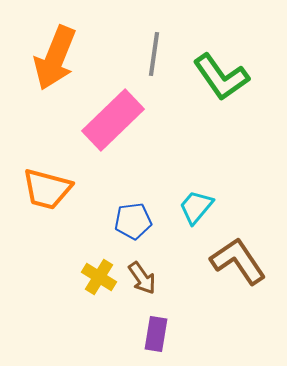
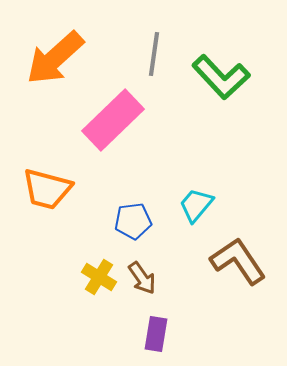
orange arrow: rotated 26 degrees clockwise
green L-shape: rotated 8 degrees counterclockwise
cyan trapezoid: moved 2 px up
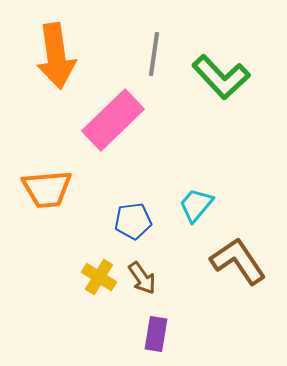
orange arrow: moved 1 px right, 2 px up; rotated 56 degrees counterclockwise
orange trapezoid: rotated 20 degrees counterclockwise
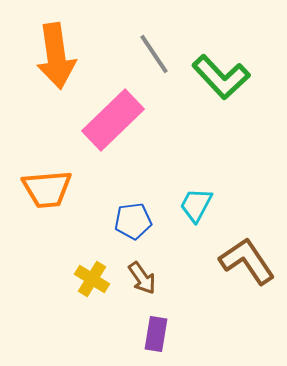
gray line: rotated 42 degrees counterclockwise
cyan trapezoid: rotated 12 degrees counterclockwise
brown L-shape: moved 9 px right
yellow cross: moved 7 px left, 2 px down
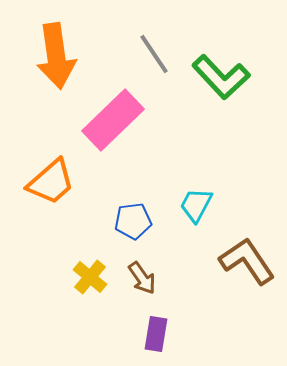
orange trapezoid: moved 4 px right, 7 px up; rotated 36 degrees counterclockwise
yellow cross: moved 2 px left, 2 px up; rotated 8 degrees clockwise
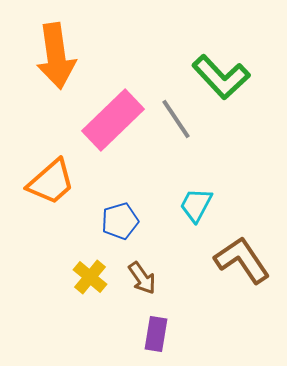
gray line: moved 22 px right, 65 px down
blue pentagon: moved 13 px left; rotated 9 degrees counterclockwise
brown L-shape: moved 5 px left, 1 px up
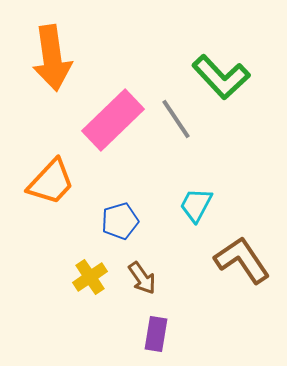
orange arrow: moved 4 px left, 2 px down
orange trapezoid: rotated 6 degrees counterclockwise
yellow cross: rotated 16 degrees clockwise
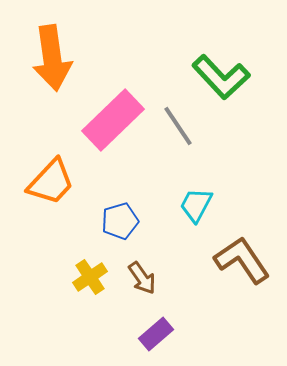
gray line: moved 2 px right, 7 px down
purple rectangle: rotated 40 degrees clockwise
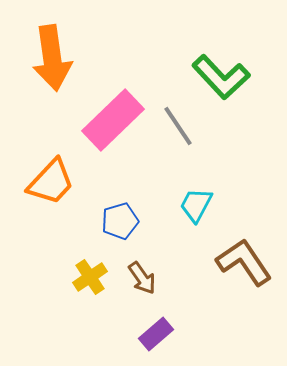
brown L-shape: moved 2 px right, 2 px down
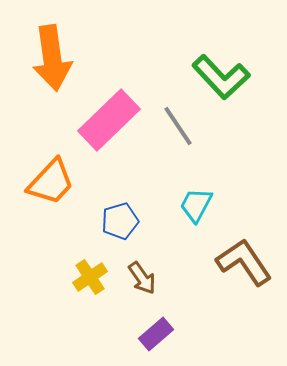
pink rectangle: moved 4 px left
